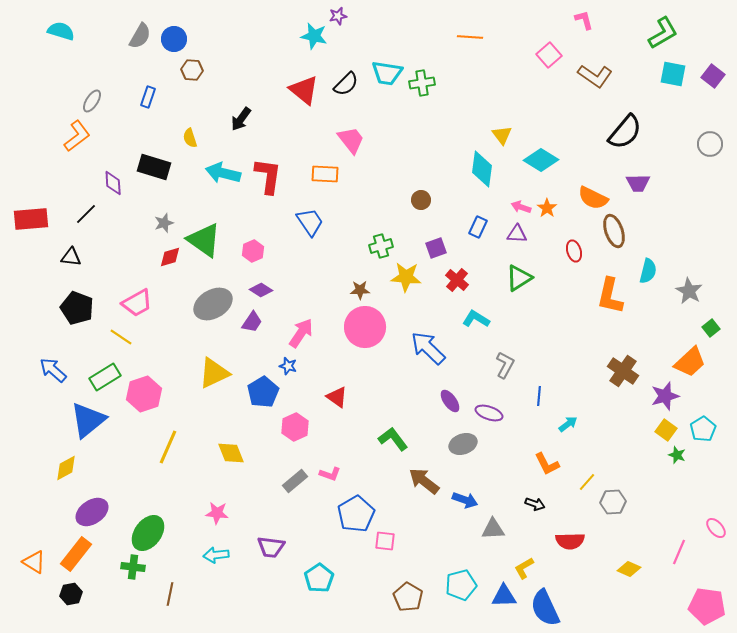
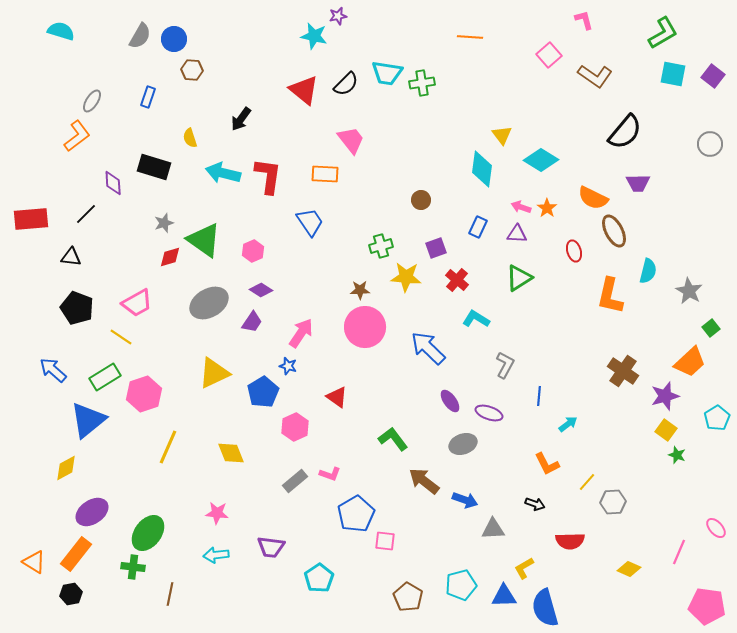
brown ellipse at (614, 231): rotated 8 degrees counterclockwise
gray ellipse at (213, 304): moved 4 px left, 1 px up
cyan pentagon at (703, 429): moved 14 px right, 11 px up
blue semicircle at (545, 608): rotated 9 degrees clockwise
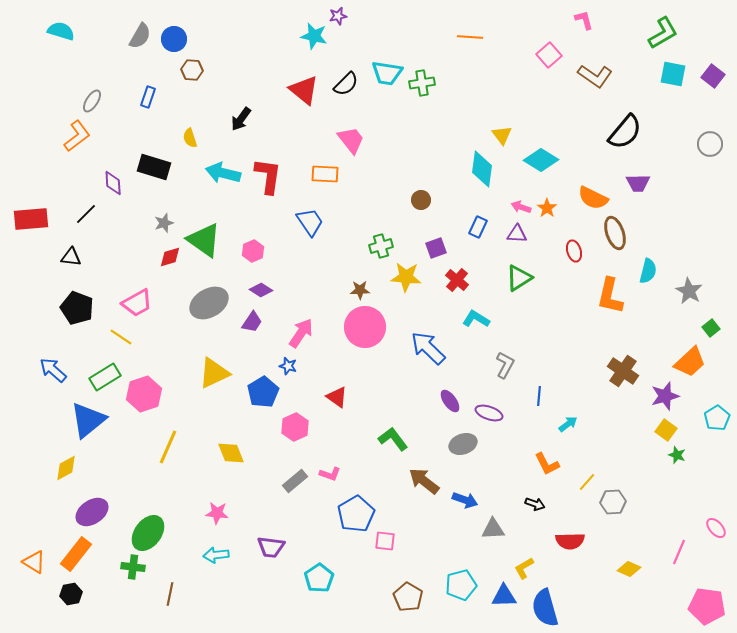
brown ellipse at (614, 231): moved 1 px right, 2 px down; rotated 8 degrees clockwise
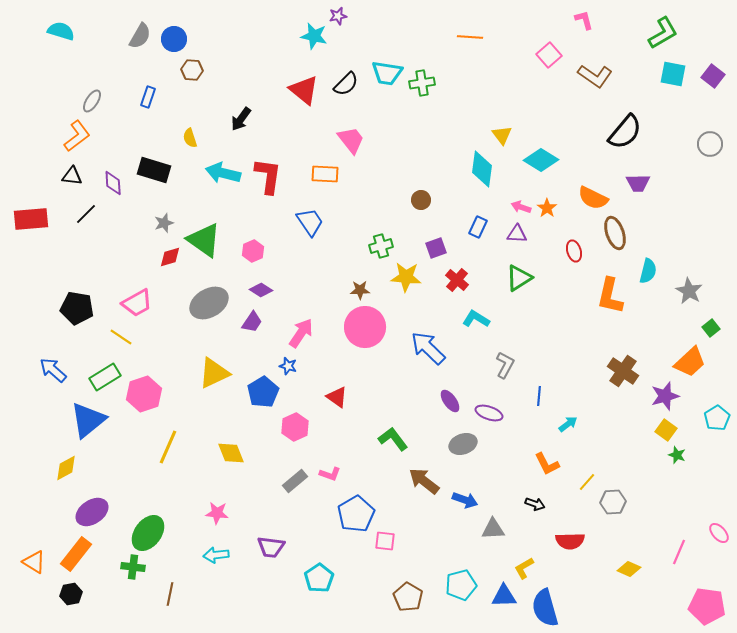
black rectangle at (154, 167): moved 3 px down
black triangle at (71, 257): moved 1 px right, 81 px up
black pentagon at (77, 308): rotated 12 degrees counterclockwise
pink ellipse at (716, 528): moved 3 px right, 5 px down
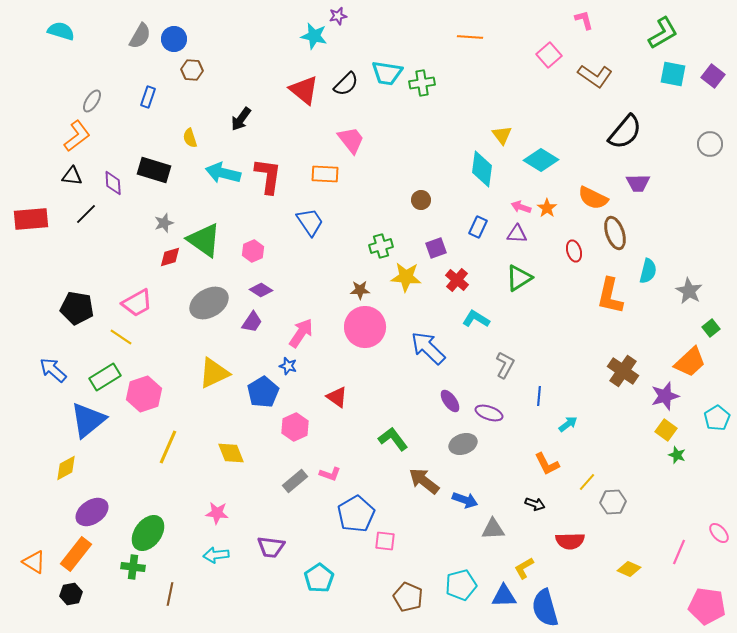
brown pentagon at (408, 597): rotated 8 degrees counterclockwise
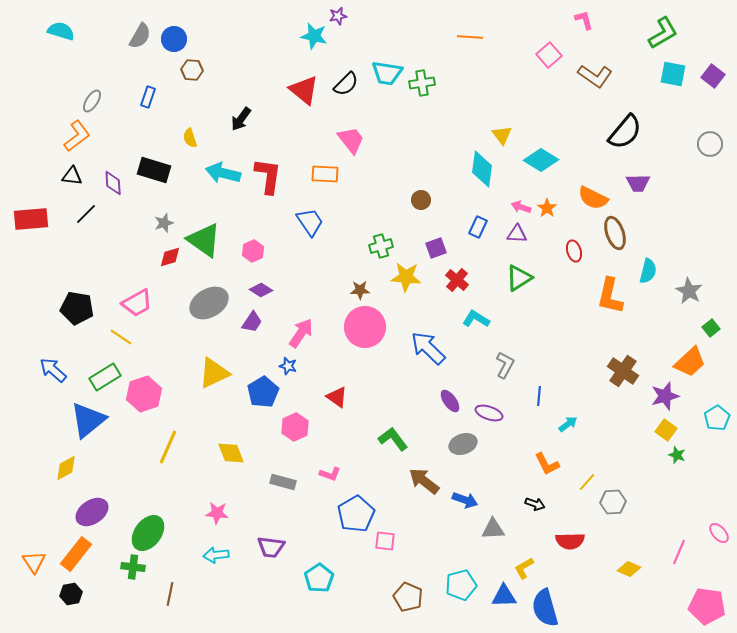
gray rectangle at (295, 481): moved 12 px left, 1 px down; rotated 55 degrees clockwise
orange triangle at (34, 562): rotated 25 degrees clockwise
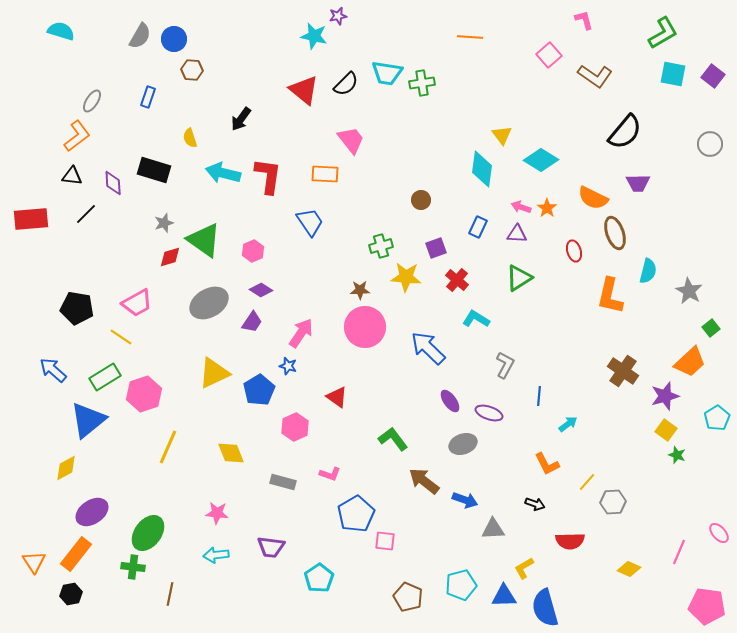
blue pentagon at (263, 392): moved 4 px left, 2 px up
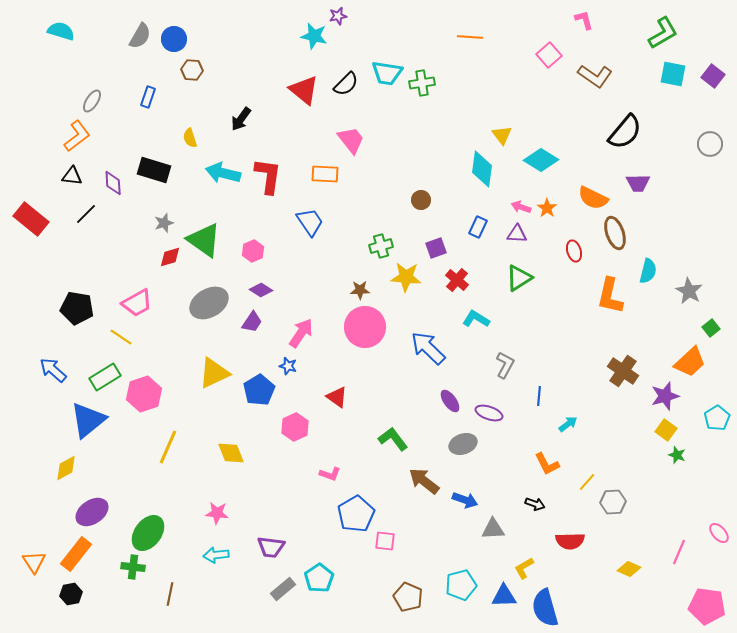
red rectangle at (31, 219): rotated 44 degrees clockwise
gray rectangle at (283, 482): moved 107 px down; rotated 55 degrees counterclockwise
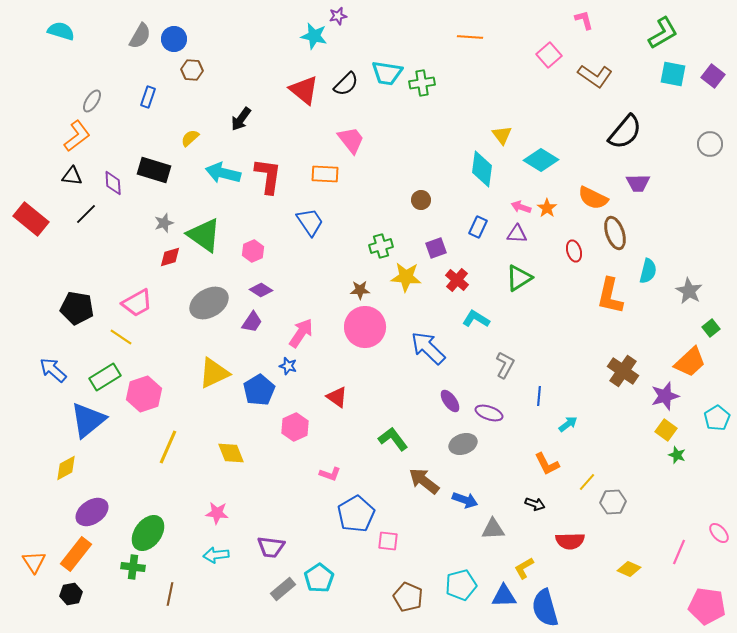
yellow semicircle at (190, 138): rotated 66 degrees clockwise
green triangle at (204, 240): moved 5 px up
pink square at (385, 541): moved 3 px right
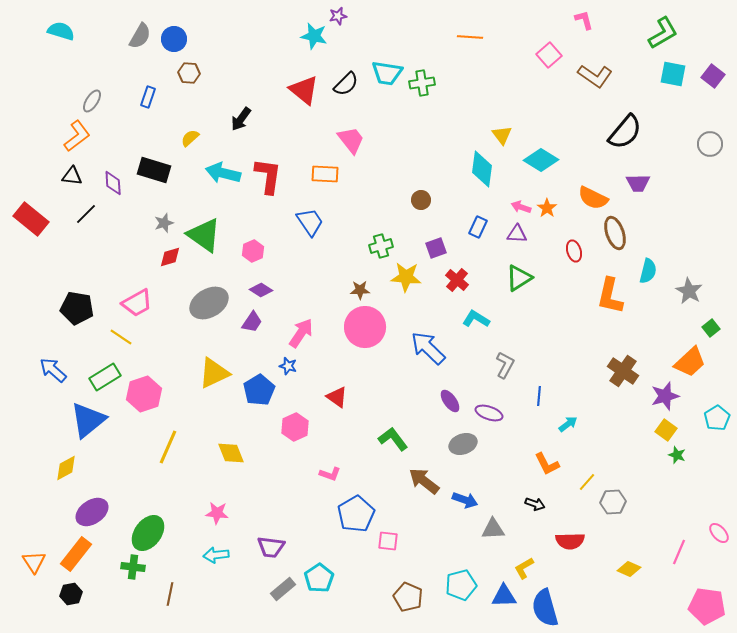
brown hexagon at (192, 70): moved 3 px left, 3 px down
